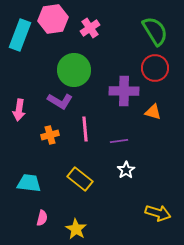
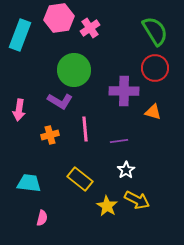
pink hexagon: moved 6 px right, 1 px up
yellow arrow: moved 21 px left, 13 px up; rotated 10 degrees clockwise
yellow star: moved 31 px right, 23 px up
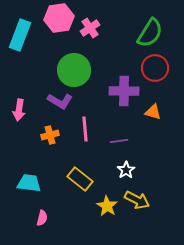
green semicircle: moved 5 px left, 2 px down; rotated 64 degrees clockwise
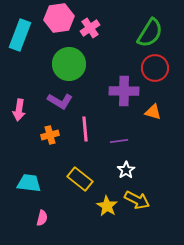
green circle: moved 5 px left, 6 px up
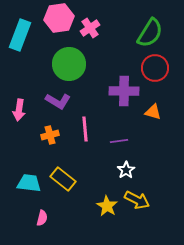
purple L-shape: moved 2 px left
yellow rectangle: moved 17 px left
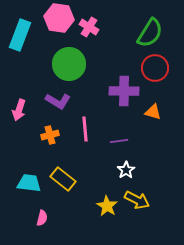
pink hexagon: rotated 16 degrees clockwise
pink cross: moved 1 px left, 1 px up; rotated 24 degrees counterclockwise
pink arrow: rotated 10 degrees clockwise
